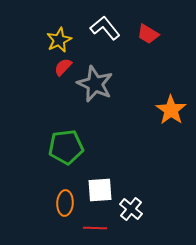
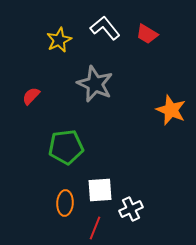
red trapezoid: moved 1 px left
red semicircle: moved 32 px left, 29 px down
orange star: rotated 12 degrees counterclockwise
white cross: rotated 25 degrees clockwise
red line: rotated 70 degrees counterclockwise
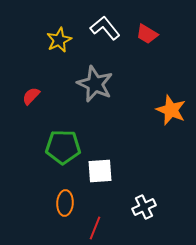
green pentagon: moved 3 px left; rotated 8 degrees clockwise
white square: moved 19 px up
white cross: moved 13 px right, 2 px up
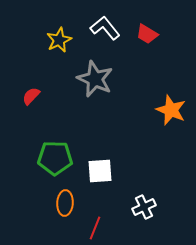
gray star: moved 5 px up
green pentagon: moved 8 px left, 11 px down
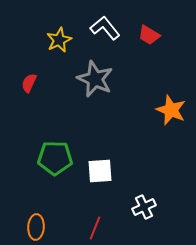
red trapezoid: moved 2 px right, 1 px down
red semicircle: moved 2 px left, 13 px up; rotated 18 degrees counterclockwise
orange ellipse: moved 29 px left, 24 px down
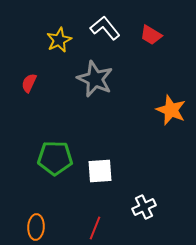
red trapezoid: moved 2 px right
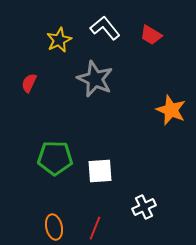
orange ellipse: moved 18 px right; rotated 15 degrees counterclockwise
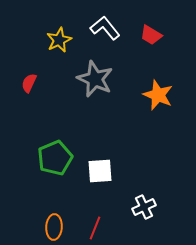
orange star: moved 13 px left, 15 px up
green pentagon: rotated 24 degrees counterclockwise
orange ellipse: rotated 15 degrees clockwise
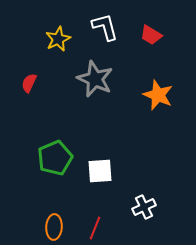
white L-shape: moved 1 px up; rotated 24 degrees clockwise
yellow star: moved 1 px left, 1 px up
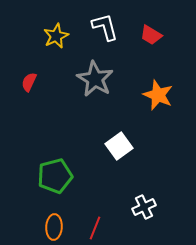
yellow star: moved 2 px left, 3 px up
gray star: rotated 6 degrees clockwise
red semicircle: moved 1 px up
green pentagon: moved 18 px down; rotated 8 degrees clockwise
white square: moved 19 px right, 25 px up; rotated 32 degrees counterclockwise
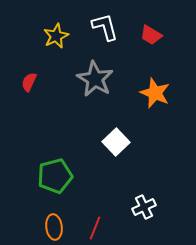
orange star: moved 3 px left, 2 px up
white square: moved 3 px left, 4 px up; rotated 8 degrees counterclockwise
orange ellipse: rotated 10 degrees counterclockwise
